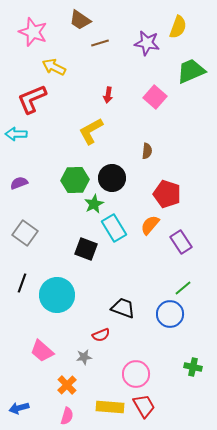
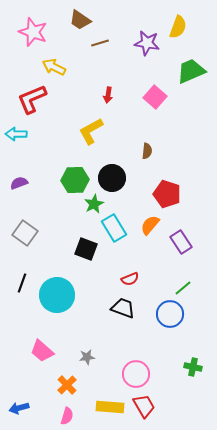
red semicircle: moved 29 px right, 56 px up
gray star: moved 3 px right
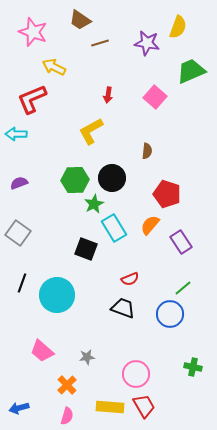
gray square: moved 7 px left
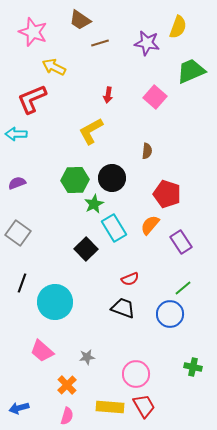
purple semicircle: moved 2 px left
black square: rotated 25 degrees clockwise
cyan circle: moved 2 px left, 7 px down
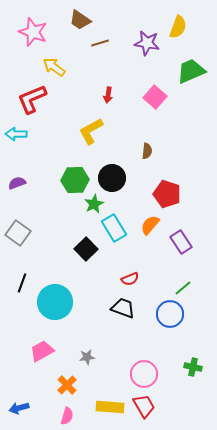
yellow arrow: rotated 10 degrees clockwise
pink trapezoid: rotated 110 degrees clockwise
pink circle: moved 8 px right
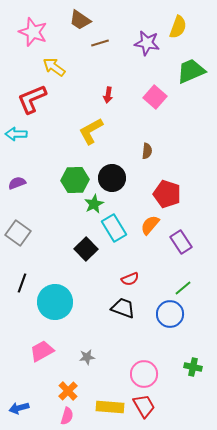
orange cross: moved 1 px right, 6 px down
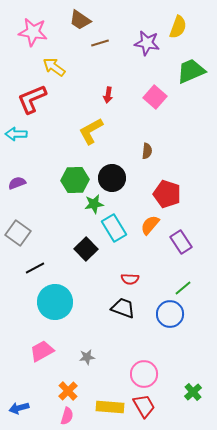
pink star: rotated 12 degrees counterclockwise
green star: rotated 18 degrees clockwise
red semicircle: rotated 24 degrees clockwise
black line: moved 13 px right, 15 px up; rotated 42 degrees clockwise
green cross: moved 25 px down; rotated 36 degrees clockwise
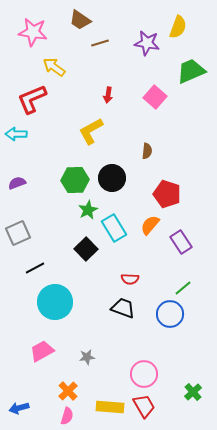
green star: moved 6 px left, 6 px down; rotated 18 degrees counterclockwise
gray square: rotated 30 degrees clockwise
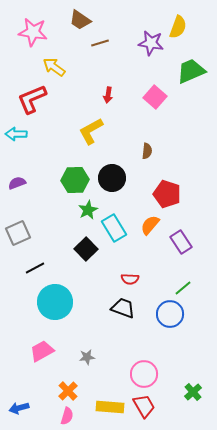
purple star: moved 4 px right
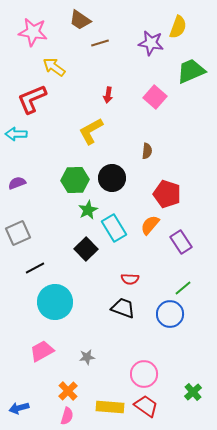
red trapezoid: moved 2 px right; rotated 25 degrees counterclockwise
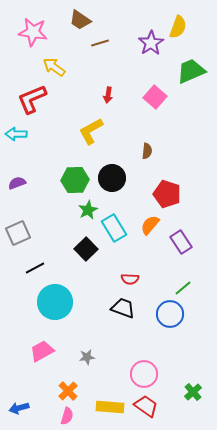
purple star: rotated 30 degrees clockwise
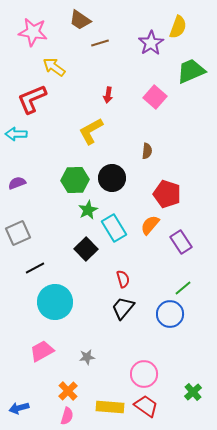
red semicircle: moved 7 px left; rotated 108 degrees counterclockwise
black trapezoid: rotated 70 degrees counterclockwise
